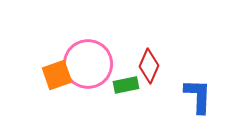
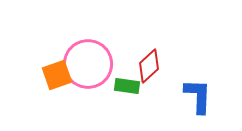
red diamond: rotated 24 degrees clockwise
green rectangle: moved 1 px right, 1 px down; rotated 20 degrees clockwise
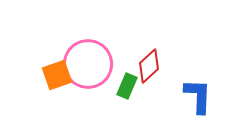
green rectangle: rotated 75 degrees counterclockwise
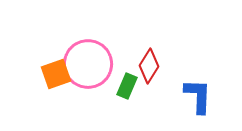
red diamond: rotated 16 degrees counterclockwise
orange square: moved 1 px left, 1 px up
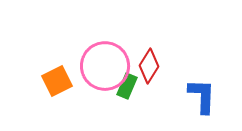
pink circle: moved 17 px right, 2 px down
orange square: moved 1 px right, 7 px down; rotated 8 degrees counterclockwise
blue L-shape: moved 4 px right
